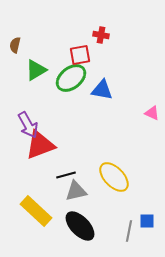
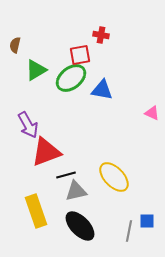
red triangle: moved 6 px right, 7 px down
yellow rectangle: rotated 28 degrees clockwise
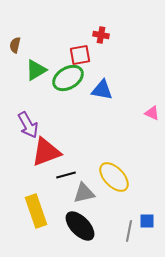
green ellipse: moved 3 px left; rotated 8 degrees clockwise
gray triangle: moved 8 px right, 2 px down
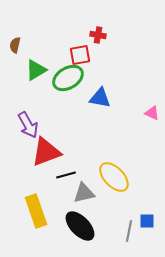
red cross: moved 3 px left
blue triangle: moved 2 px left, 8 px down
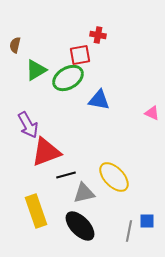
blue triangle: moved 1 px left, 2 px down
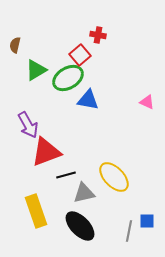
red square: rotated 30 degrees counterclockwise
blue triangle: moved 11 px left
pink triangle: moved 5 px left, 11 px up
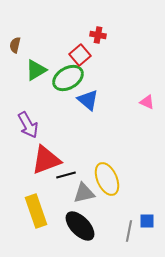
blue triangle: rotated 30 degrees clockwise
red triangle: moved 8 px down
yellow ellipse: moved 7 px left, 2 px down; rotated 20 degrees clockwise
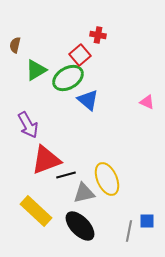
yellow rectangle: rotated 28 degrees counterclockwise
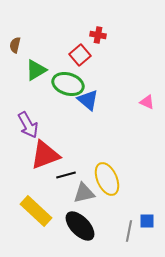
green ellipse: moved 6 px down; rotated 48 degrees clockwise
red triangle: moved 1 px left, 5 px up
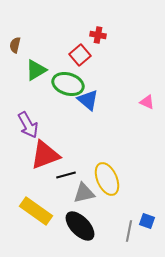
yellow rectangle: rotated 8 degrees counterclockwise
blue square: rotated 21 degrees clockwise
